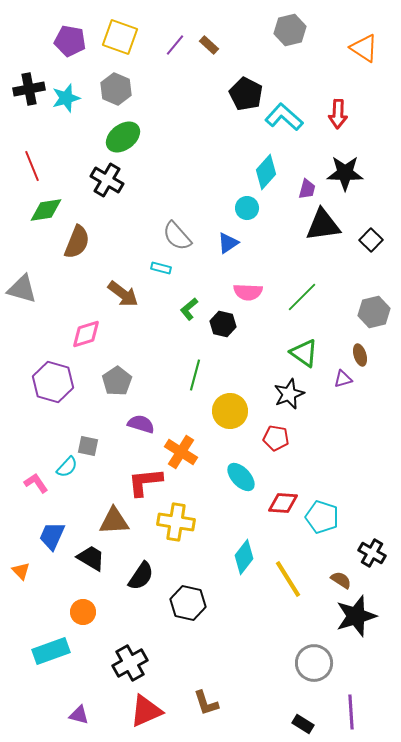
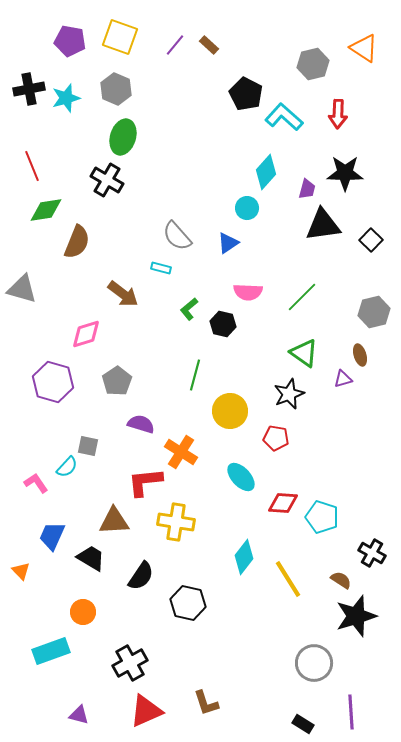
gray hexagon at (290, 30): moved 23 px right, 34 px down
green ellipse at (123, 137): rotated 36 degrees counterclockwise
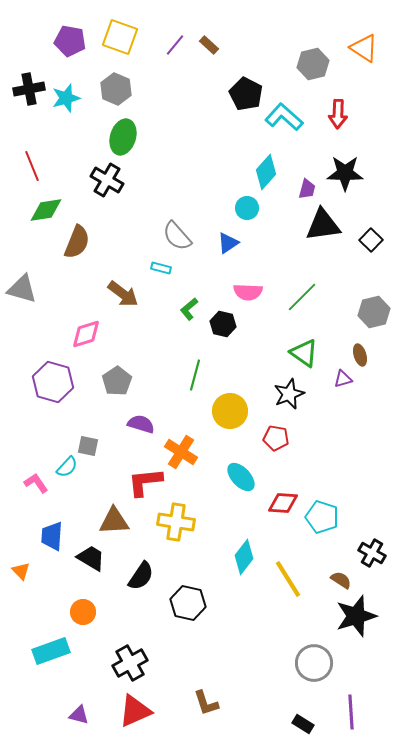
blue trapezoid at (52, 536): rotated 20 degrees counterclockwise
red triangle at (146, 711): moved 11 px left
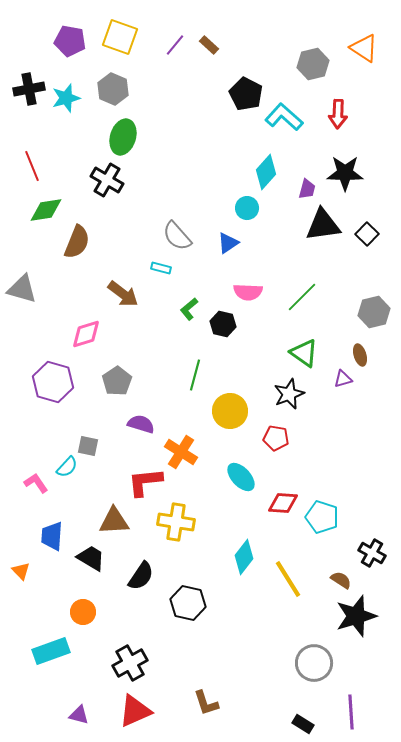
gray hexagon at (116, 89): moved 3 px left
black square at (371, 240): moved 4 px left, 6 px up
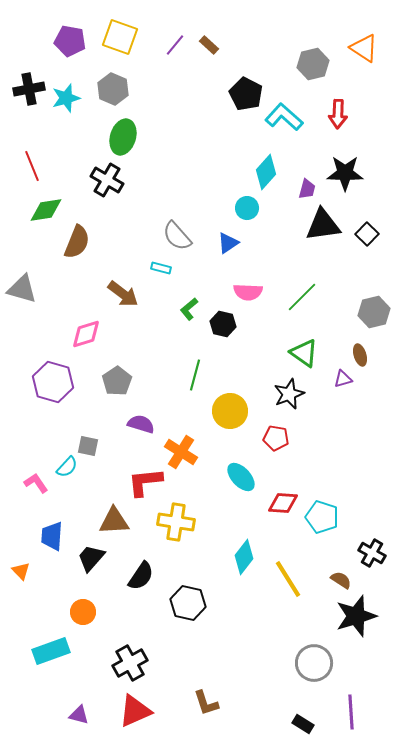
black trapezoid at (91, 558): rotated 80 degrees counterclockwise
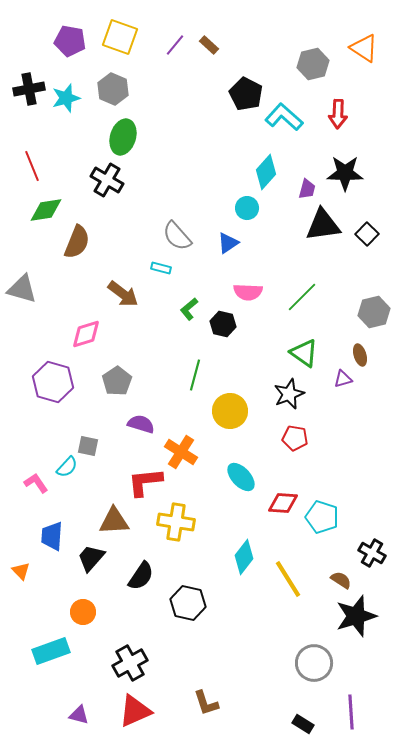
red pentagon at (276, 438): moved 19 px right
